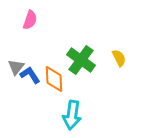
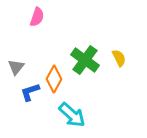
pink semicircle: moved 7 px right, 3 px up
green cross: moved 4 px right
blue L-shape: moved 17 px down; rotated 75 degrees counterclockwise
orange diamond: rotated 32 degrees clockwise
cyan arrow: rotated 56 degrees counterclockwise
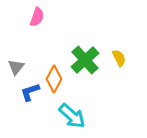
green cross: rotated 12 degrees clockwise
cyan arrow: moved 1 px down
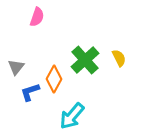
cyan arrow: rotated 88 degrees clockwise
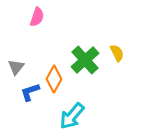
yellow semicircle: moved 2 px left, 5 px up
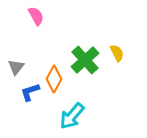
pink semicircle: moved 1 px left, 1 px up; rotated 48 degrees counterclockwise
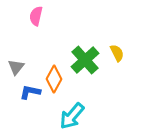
pink semicircle: rotated 138 degrees counterclockwise
blue L-shape: rotated 30 degrees clockwise
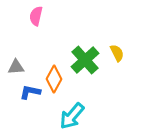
gray triangle: rotated 48 degrees clockwise
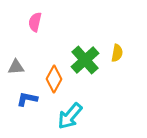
pink semicircle: moved 1 px left, 6 px down
yellow semicircle: rotated 36 degrees clockwise
blue L-shape: moved 3 px left, 7 px down
cyan arrow: moved 2 px left
